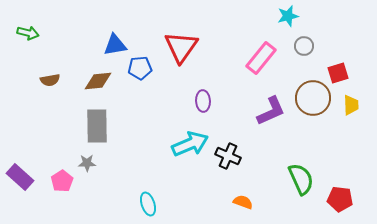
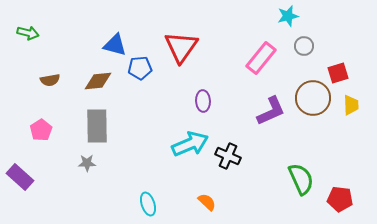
blue triangle: rotated 25 degrees clockwise
pink pentagon: moved 21 px left, 51 px up
orange semicircle: moved 36 px left; rotated 24 degrees clockwise
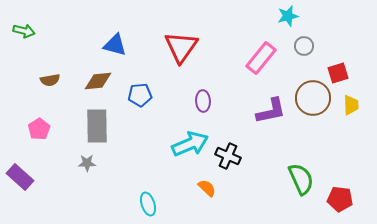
green arrow: moved 4 px left, 2 px up
blue pentagon: moved 27 px down
purple L-shape: rotated 12 degrees clockwise
pink pentagon: moved 2 px left, 1 px up
orange semicircle: moved 14 px up
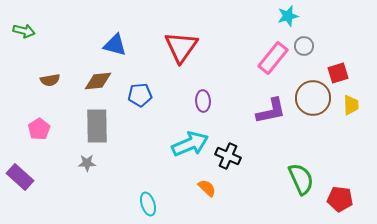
pink rectangle: moved 12 px right
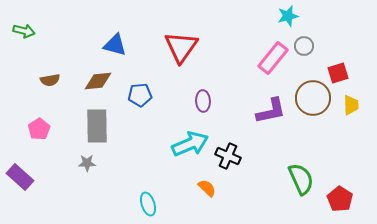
red pentagon: rotated 25 degrees clockwise
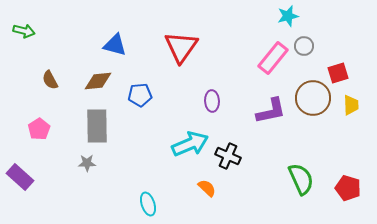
brown semicircle: rotated 72 degrees clockwise
purple ellipse: moved 9 px right
red pentagon: moved 8 px right, 11 px up; rotated 15 degrees counterclockwise
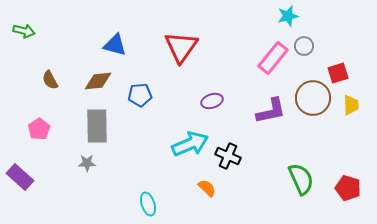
purple ellipse: rotated 75 degrees clockwise
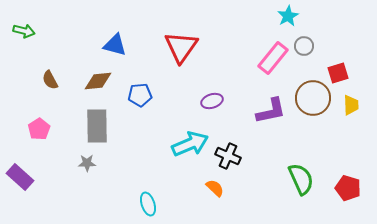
cyan star: rotated 15 degrees counterclockwise
orange semicircle: moved 8 px right
